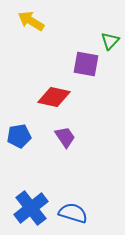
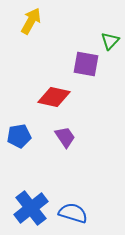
yellow arrow: rotated 88 degrees clockwise
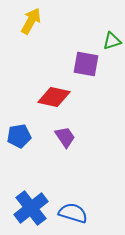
green triangle: moved 2 px right; rotated 30 degrees clockwise
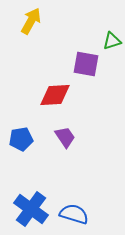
red diamond: moved 1 px right, 2 px up; rotated 16 degrees counterclockwise
blue pentagon: moved 2 px right, 3 px down
blue cross: moved 1 px down; rotated 16 degrees counterclockwise
blue semicircle: moved 1 px right, 1 px down
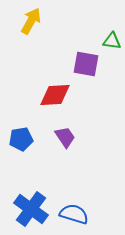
green triangle: rotated 24 degrees clockwise
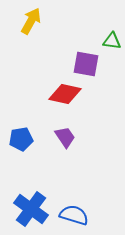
red diamond: moved 10 px right, 1 px up; rotated 16 degrees clockwise
blue semicircle: moved 1 px down
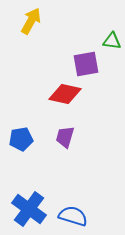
purple square: rotated 20 degrees counterclockwise
purple trapezoid: rotated 130 degrees counterclockwise
blue cross: moved 2 px left
blue semicircle: moved 1 px left, 1 px down
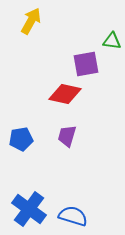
purple trapezoid: moved 2 px right, 1 px up
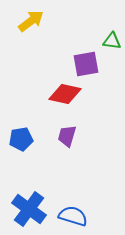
yellow arrow: rotated 24 degrees clockwise
